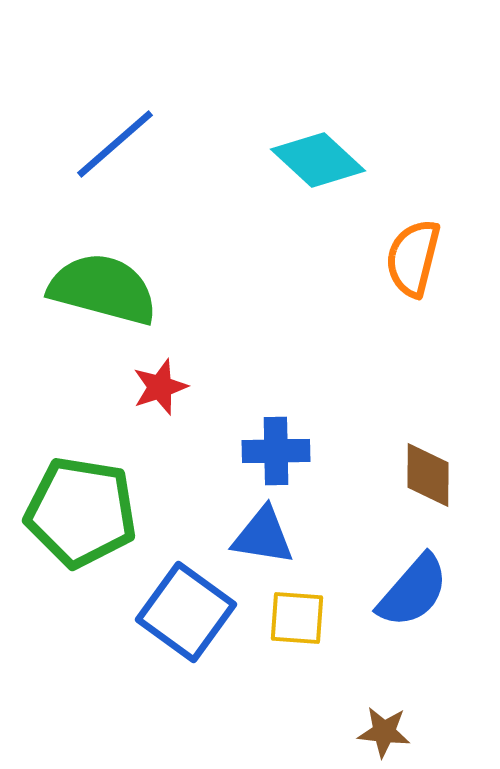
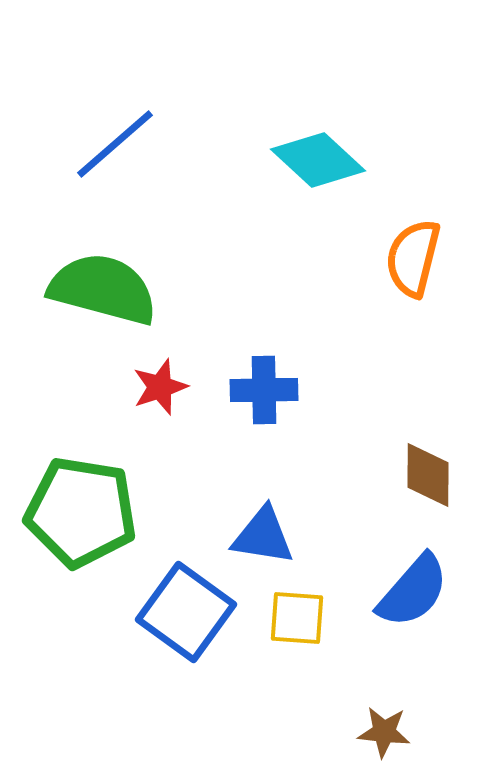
blue cross: moved 12 px left, 61 px up
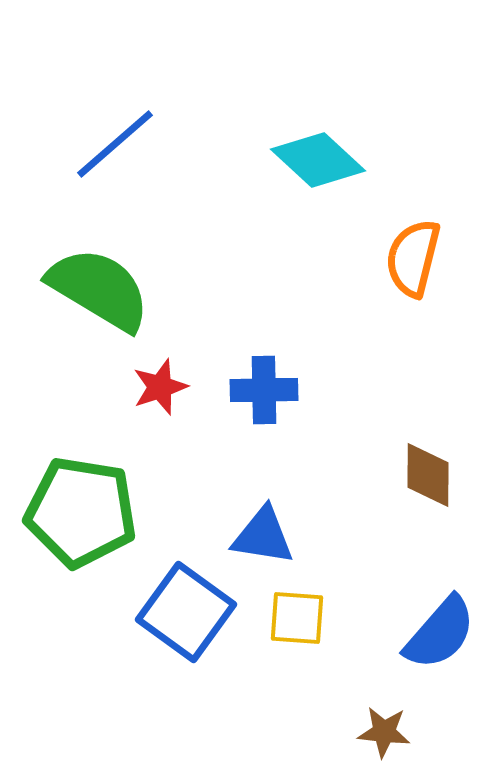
green semicircle: moved 4 px left; rotated 16 degrees clockwise
blue semicircle: moved 27 px right, 42 px down
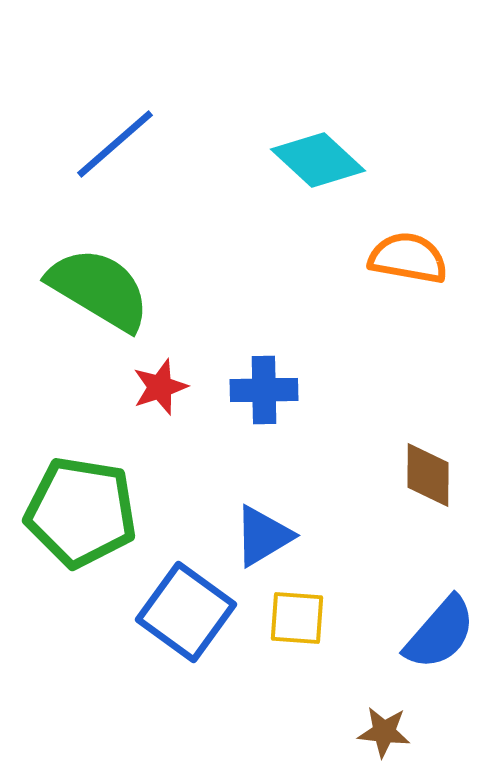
orange semicircle: moved 5 px left; rotated 86 degrees clockwise
blue triangle: rotated 40 degrees counterclockwise
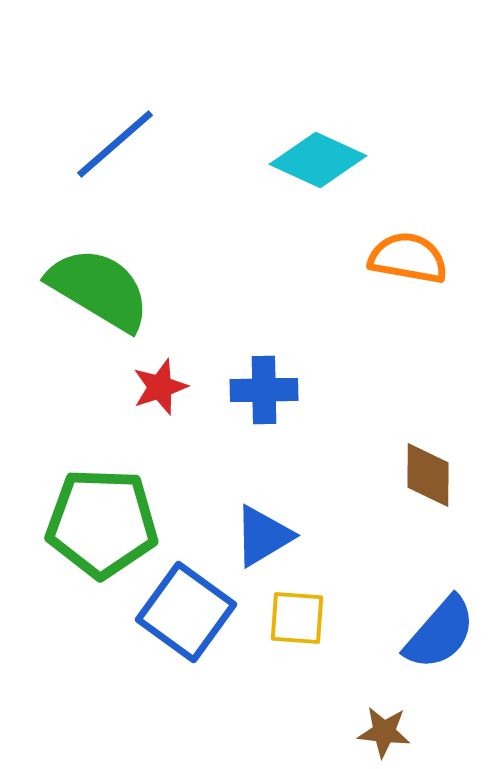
cyan diamond: rotated 18 degrees counterclockwise
green pentagon: moved 21 px right, 11 px down; rotated 7 degrees counterclockwise
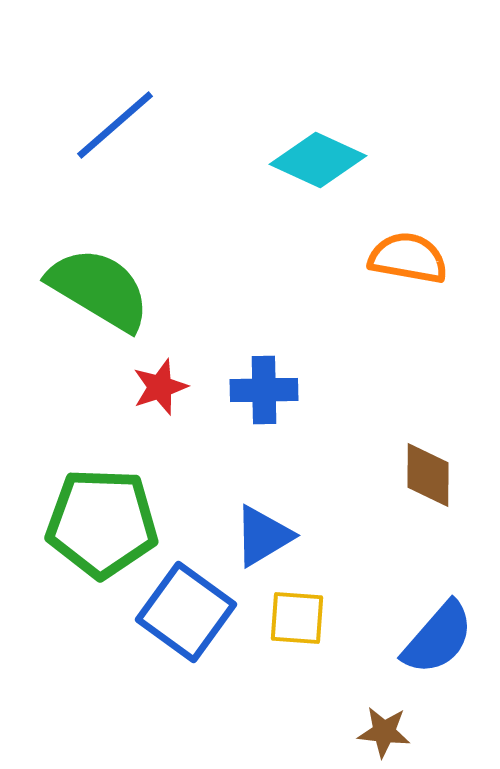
blue line: moved 19 px up
blue semicircle: moved 2 px left, 5 px down
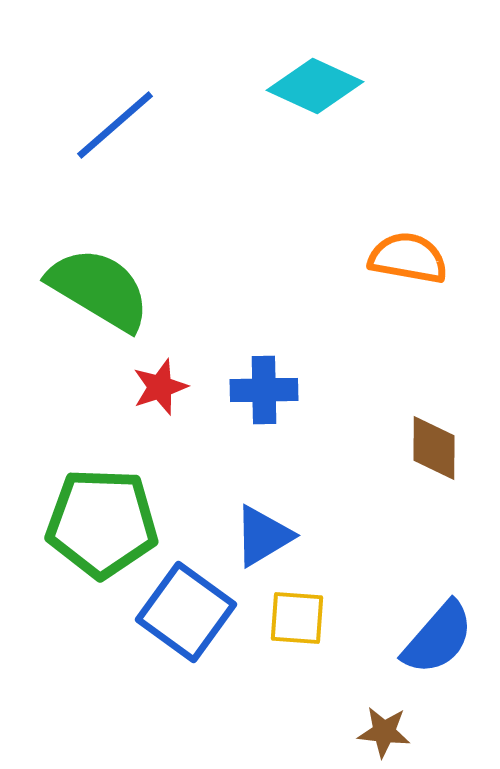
cyan diamond: moved 3 px left, 74 px up
brown diamond: moved 6 px right, 27 px up
